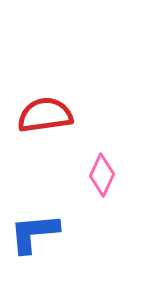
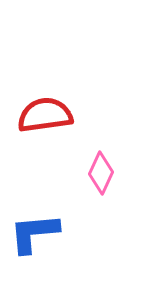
pink diamond: moved 1 px left, 2 px up
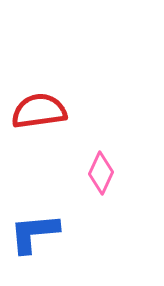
red semicircle: moved 6 px left, 4 px up
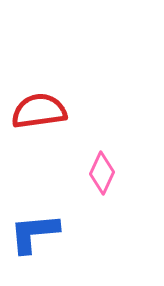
pink diamond: moved 1 px right
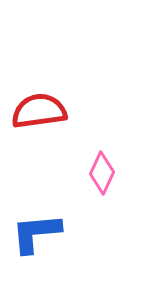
blue L-shape: moved 2 px right
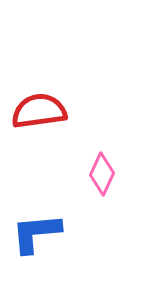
pink diamond: moved 1 px down
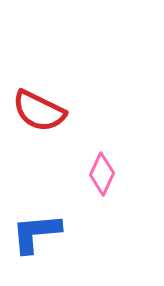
red semicircle: rotated 146 degrees counterclockwise
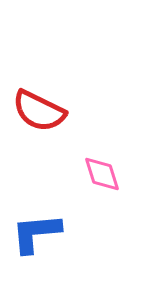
pink diamond: rotated 42 degrees counterclockwise
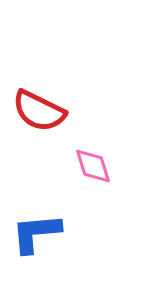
pink diamond: moved 9 px left, 8 px up
